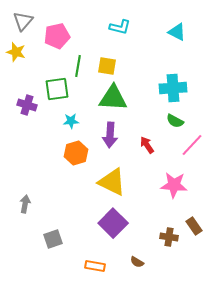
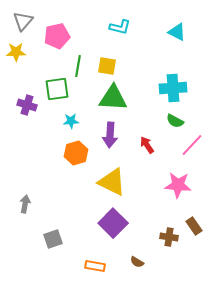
yellow star: rotated 18 degrees counterclockwise
pink star: moved 4 px right
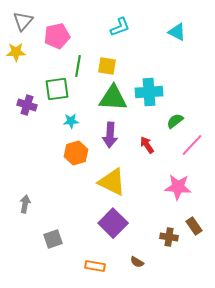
cyan L-shape: rotated 35 degrees counterclockwise
cyan cross: moved 24 px left, 4 px down
green semicircle: rotated 114 degrees clockwise
pink star: moved 2 px down
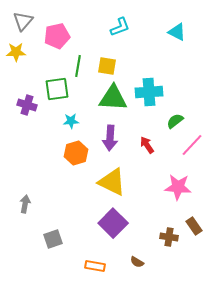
purple arrow: moved 3 px down
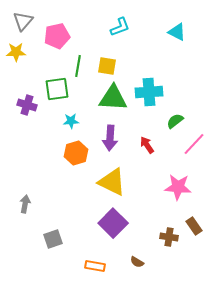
pink line: moved 2 px right, 1 px up
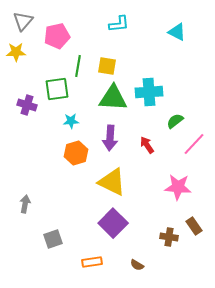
cyan L-shape: moved 1 px left, 3 px up; rotated 15 degrees clockwise
brown semicircle: moved 3 px down
orange rectangle: moved 3 px left, 4 px up; rotated 18 degrees counterclockwise
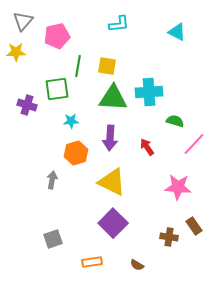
green semicircle: rotated 54 degrees clockwise
red arrow: moved 2 px down
gray arrow: moved 27 px right, 24 px up
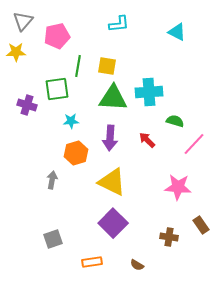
red arrow: moved 7 px up; rotated 12 degrees counterclockwise
brown rectangle: moved 7 px right, 1 px up
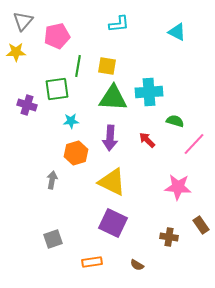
purple square: rotated 20 degrees counterclockwise
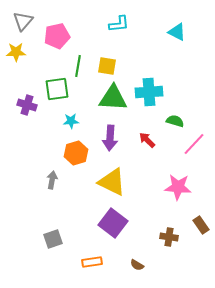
purple square: rotated 12 degrees clockwise
